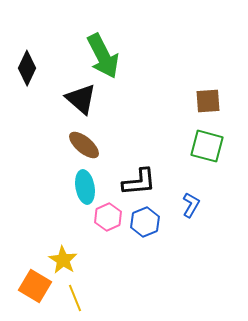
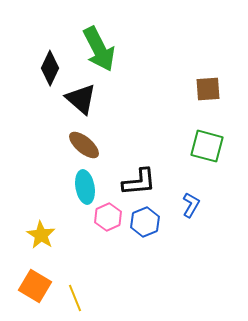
green arrow: moved 4 px left, 7 px up
black diamond: moved 23 px right
brown square: moved 12 px up
yellow star: moved 22 px left, 25 px up
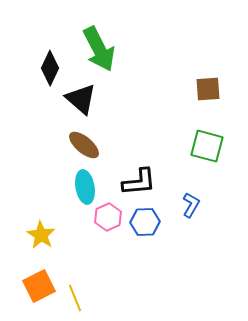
blue hexagon: rotated 20 degrees clockwise
orange square: moved 4 px right; rotated 32 degrees clockwise
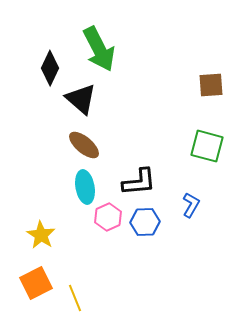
brown square: moved 3 px right, 4 px up
orange square: moved 3 px left, 3 px up
